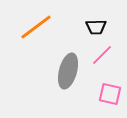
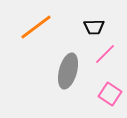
black trapezoid: moved 2 px left
pink line: moved 3 px right, 1 px up
pink square: rotated 20 degrees clockwise
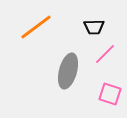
pink square: rotated 15 degrees counterclockwise
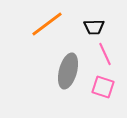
orange line: moved 11 px right, 3 px up
pink line: rotated 70 degrees counterclockwise
pink square: moved 7 px left, 7 px up
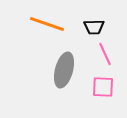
orange line: rotated 56 degrees clockwise
gray ellipse: moved 4 px left, 1 px up
pink square: rotated 15 degrees counterclockwise
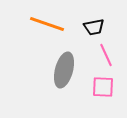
black trapezoid: rotated 10 degrees counterclockwise
pink line: moved 1 px right, 1 px down
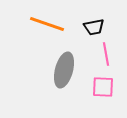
pink line: moved 1 px up; rotated 15 degrees clockwise
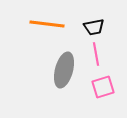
orange line: rotated 12 degrees counterclockwise
pink line: moved 10 px left
pink square: rotated 20 degrees counterclockwise
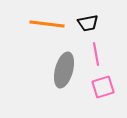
black trapezoid: moved 6 px left, 4 px up
